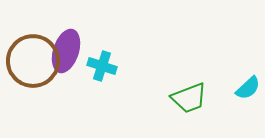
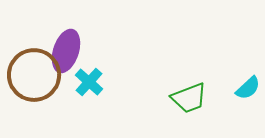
brown circle: moved 1 px right, 14 px down
cyan cross: moved 13 px left, 16 px down; rotated 24 degrees clockwise
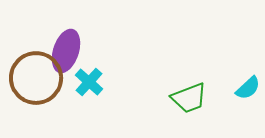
brown circle: moved 2 px right, 3 px down
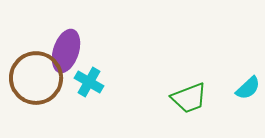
cyan cross: rotated 12 degrees counterclockwise
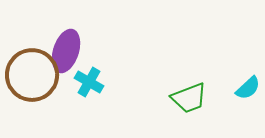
brown circle: moved 4 px left, 3 px up
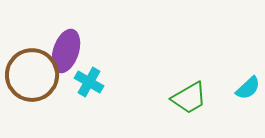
green trapezoid: rotated 9 degrees counterclockwise
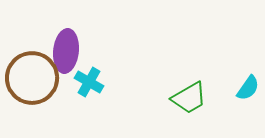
purple ellipse: rotated 12 degrees counterclockwise
brown circle: moved 3 px down
cyan semicircle: rotated 12 degrees counterclockwise
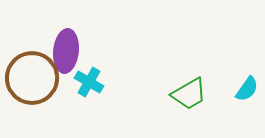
cyan semicircle: moved 1 px left, 1 px down
green trapezoid: moved 4 px up
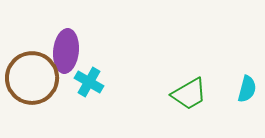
cyan semicircle: rotated 20 degrees counterclockwise
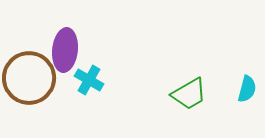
purple ellipse: moved 1 px left, 1 px up
brown circle: moved 3 px left
cyan cross: moved 2 px up
